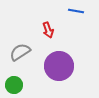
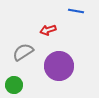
red arrow: rotated 91 degrees clockwise
gray semicircle: moved 3 px right
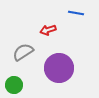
blue line: moved 2 px down
purple circle: moved 2 px down
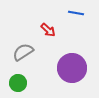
red arrow: rotated 119 degrees counterclockwise
purple circle: moved 13 px right
green circle: moved 4 px right, 2 px up
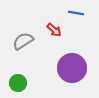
red arrow: moved 6 px right
gray semicircle: moved 11 px up
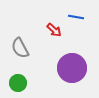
blue line: moved 4 px down
gray semicircle: moved 3 px left, 7 px down; rotated 85 degrees counterclockwise
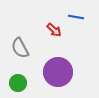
purple circle: moved 14 px left, 4 px down
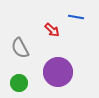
red arrow: moved 2 px left
green circle: moved 1 px right
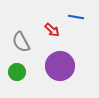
gray semicircle: moved 1 px right, 6 px up
purple circle: moved 2 px right, 6 px up
green circle: moved 2 px left, 11 px up
